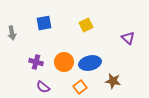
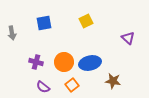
yellow square: moved 4 px up
orange square: moved 8 px left, 2 px up
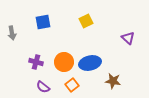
blue square: moved 1 px left, 1 px up
